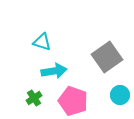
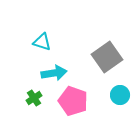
cyan arrow: moved 2 px down
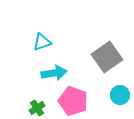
cyan triangle: rotated 36 degrees counterclockwise
green cross: moved 3 px right, 10 px down
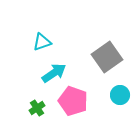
cyan arrow: rotated 25 degrees counterclockwise
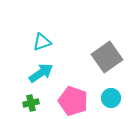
cyan arrow: moved 13 px left
cyan circle: moved 9 px left, 3 px down
green cross: moved 6 px left, 5 px up; rotated 21 degrees clockwise
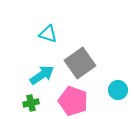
cyan triangle: moved 6 px right, 8 px up; rotated 36 degrees clockwise
gray square: moved 27 px left, 6 px down
cyan arrow: moved 1 px right, 2 px down
cyan circle: moved 7 px right, 8 px up
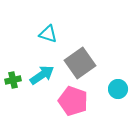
cyan circle: moved 1 px up
green cross: moved 18 px left, 23 px up
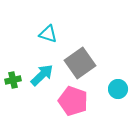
cyan arrow: rotated 10 degrees counterclockwise
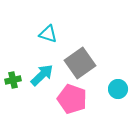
pink pentagon: moved 1 px left, 2 px up
